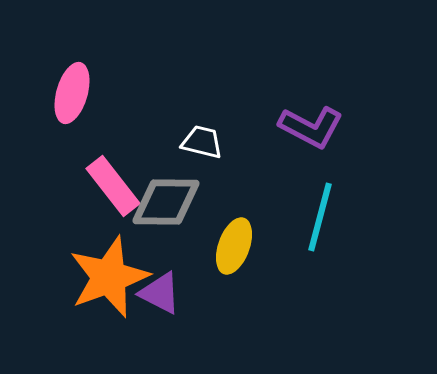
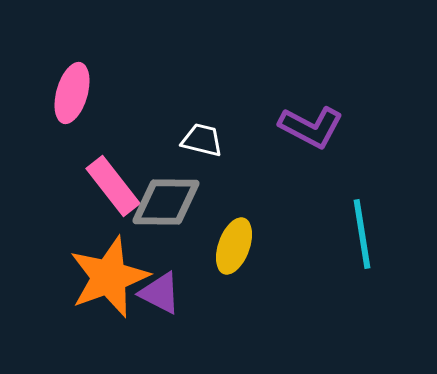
white trapezoid: moved 2 px up
cyan line: moved 42 px right, 17 px down; rotated 24 degrees counterclockwise
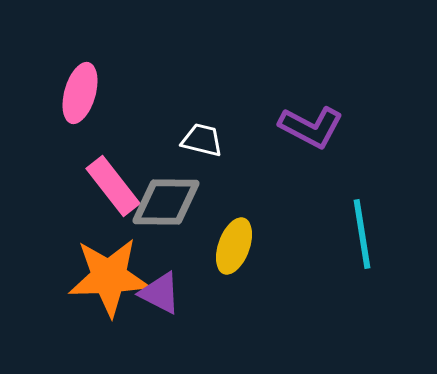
pink ellipse: moved 8 px right
orange star: rotated 18 degrees clockwise
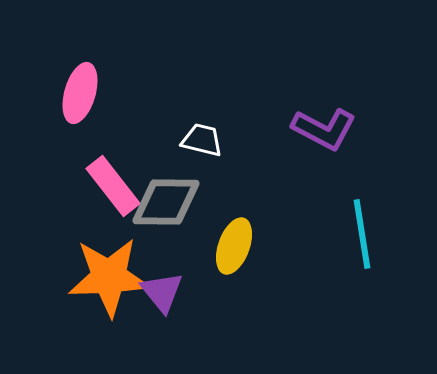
purple L-shape: moved 13 px right, 2 px down
purple triangle: moved 2 px right, 1 px up; rotated 24 degrees clockwise
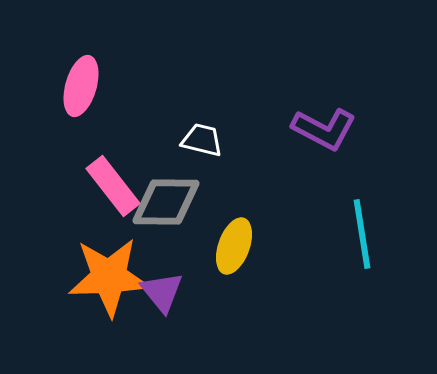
pink ellipse: moved 1 px right, 7 px up
